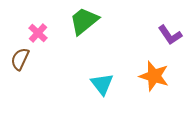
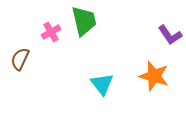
green trapezoid: rotated 116 degrees clockwise
pink cross: moved 13 px right, 1 px up; rotated 18 degrees clockwise
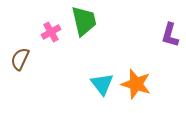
purple L-shape: rotated 50 degrees clockwise
orange star: moved 18 px left, 8 px down
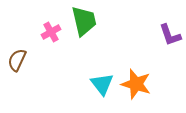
purple L-shape: rotated 35 degrees counterclockwise
brown semicircle: moved 3 px left, 1 px down
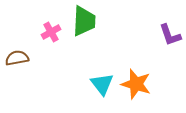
green trapezoid: rotated 16 degrees clockwise
brown semicircle: moved 2 px up; rotated 55 degrees clockwise
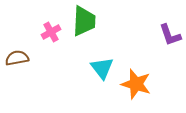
cyan triangle: moved 16 px up
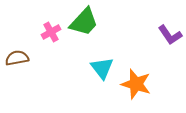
green trapezoid: moved 1 px down; rotated 40 degrees clockwise
purple L-shape: rotated 15 degrees counterclockwise
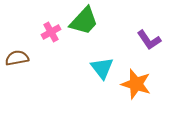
green trapezoid: moved 1 px up
purple L-shape: moved 21 px left, 5 px down
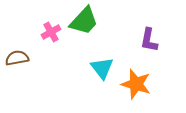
purple L-shape: rotated 45 degrees clockwise
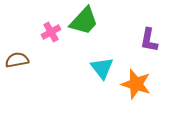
brown semicircle: moved 2 px down
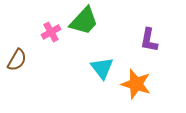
brown semicircle: rotated 130 degrees clockwise
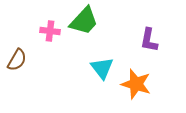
pink cross: moved 1 px left, 1 px up; rotated 36 degrees clockwise
